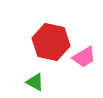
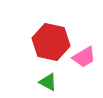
green triangle: moved 13 px right
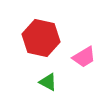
red hexagon: moved 10 px left, 4 px up
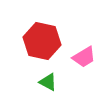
red hexagon: moved 1 px right, 3 px down
